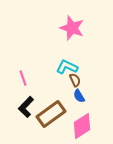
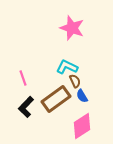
brown semicircle: moved 1 px down
blue semicircle: moved 3 px right
brown rectangle: moved 5 px right, 15 px up
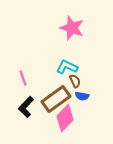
blue semicircle: rotated 48 degrees counterclockwise
pink diamond: moved 17 px left, 8 px up; rotated 12 degrees counterclockwise
